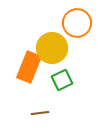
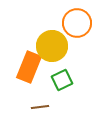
yellow circle: moved 2 px up
brown line: moved 6 px up
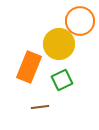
orange circle: moved 3 px right, 2 px up
yellow circle: moved 7 px right, 2 px up
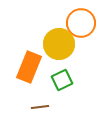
orange circle: moved 1 px right, 2 px down
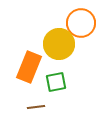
green square: moved 6 px left, 2 px down; rotated 15 degrees clockwise
brown line: moved 4 px left
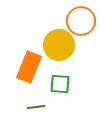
orange circle: moved 2 px up
yellow circle: moved 1 px down
green square: moved 4 px right, 2 px down; rotated 15 degrees clockwise
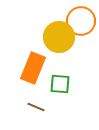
yellow circle: moved 8 px up
orange rectangle: moved 4 px right, 1 px down
brown line: rotated 30 degrees clockwise
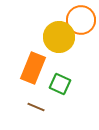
orange circle: moved 1 px up
green square: rotated 20 degrees clockwise
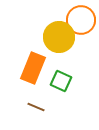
green square: moved 1 px right, 3 px up
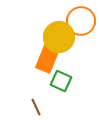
orange circle: moved 1 px down
orange rectangle: moved 15 px right, 11 px up
brown line: rotated 42 degrees clockwise
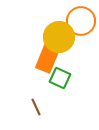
green square: moved 1 px left, 3 px up
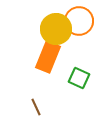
orange circle: moved 2 px left
yellow circle: moved 3 px left, 8 px up
green square: moved 19 px right
